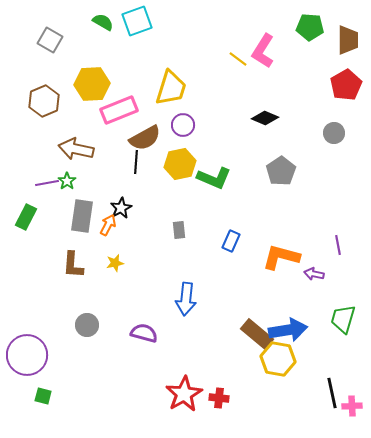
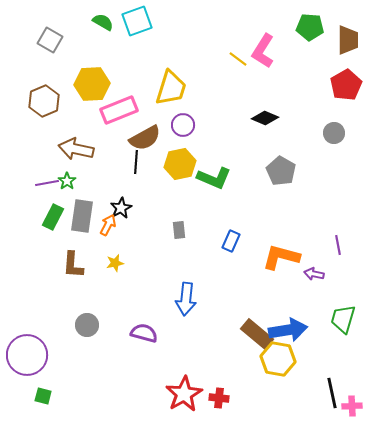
gray pentagon at (281, 171): rotated 8 degrees counterclockwise
green rectangle at (26, 217): moved 27 px right
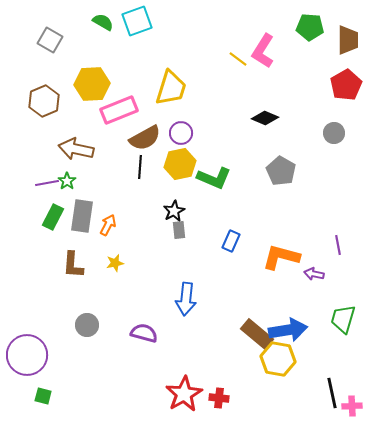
purple circle at (183, 125): moved 2 px left, 8 px down
black line at (136, 162): moved 4 px right, 5 px down
black star at (121, 208): moved 53 px right, 3 px down
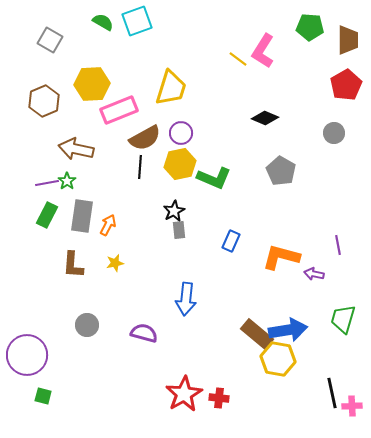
green rectangle at (53, 217): moved 6 px left, 2 px up
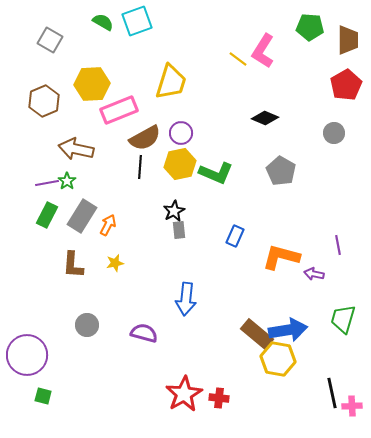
yellow trapezoid at (171, 88): moved 6 px up
green L-shape at (214, 178): moved 2 px right, 5 px up
gray rectangle at (82, 216): rotated 24 degrees clockwise
blue rectangle at (231, 241): moved 4 px right, 5 px up
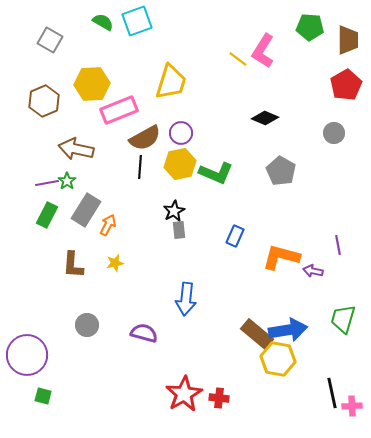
gray rectangle at (82, 216): moved 4 px right, 6 px up
purple arrow at (314, 274): moved 1 px left, 3 px up
